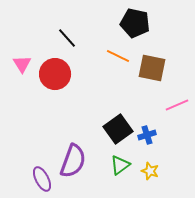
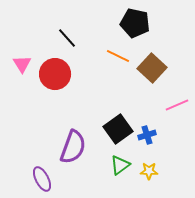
brown square: rotated 32 degrees clockwise
purple semicircle: moved 14 px up
yellow star: moved 1 px left; rotated 18 degrees counterclockwise
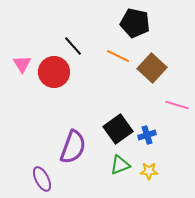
black line: moved 6 px right, 8 px down
red circle: moved 1 px left, 2 px up
pink line: rotated 40 degrees clockwise
green triangle: rotated 15 degrees clockwise
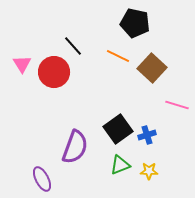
purple semicircle: moved 2 px right
